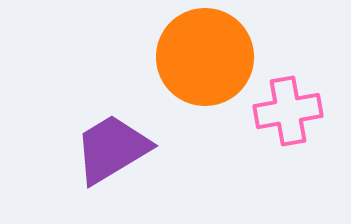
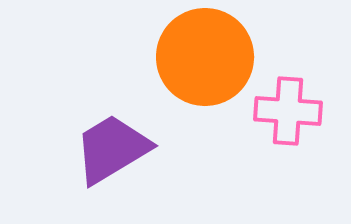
pink cross: rotated 14 degrees clockwise
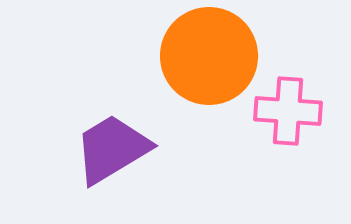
orange circle: moved 4 px right, 1 px up
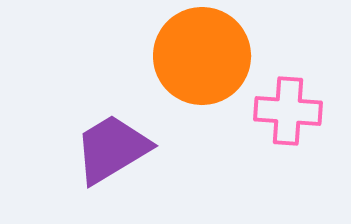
orange circle: moved 7 px left
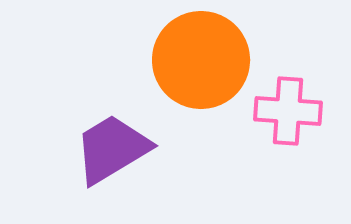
orange circle: moved 1 px left, 4 px down
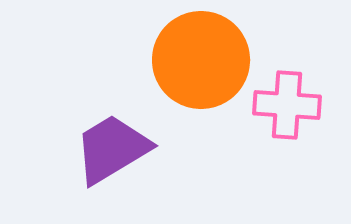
pink cross: moved 1 px left, 6 px up
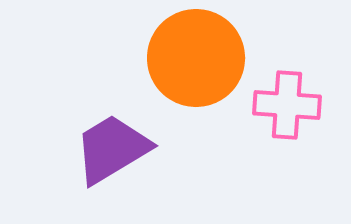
orange circle: moved 5 px left, 2 px up
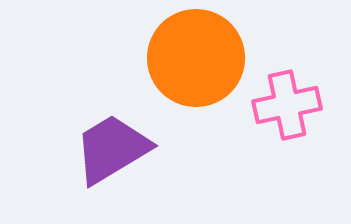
pink cross: rotated 16 degrees counterclockwise
